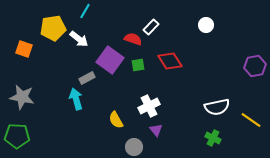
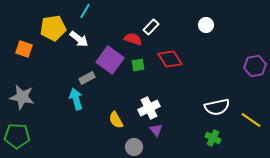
red diamond: moved 2 px up
white cross: moved 2 px down
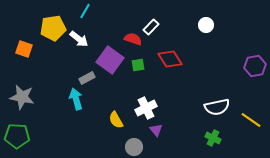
white cross: moved 3 px left
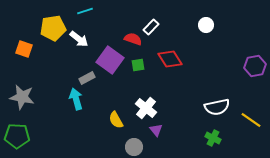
cyan line: rotated 42 degrees clockwise
white cross: rotated 25 degrees counterclockwise
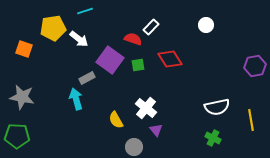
yellow line: rotated 45 degrees clockwise
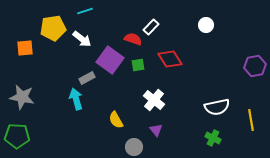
white arrow: moved 3 px right
orange square: moved 1 px right, 1 px up; rotated 24 degrees counterclockwise
white cross: moved 8 px right, 8 px up
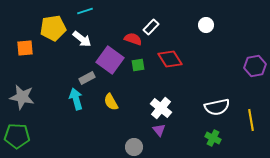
white cross: moved 7 px right, 8 px down
yellow semicircle: moved 5 px left, 18 px up
purple triangle: moved 3 px right
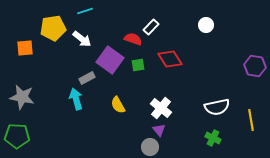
purple hexagon: rotated 20 degrees clockwise
yellow semicircle: moved 7 px right, 3 px down
gray circle: moved 16 px right
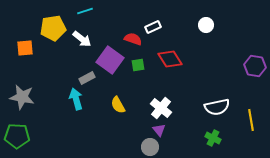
white rectangle: moved 2 px right; rotated 21 degrees clockwise
